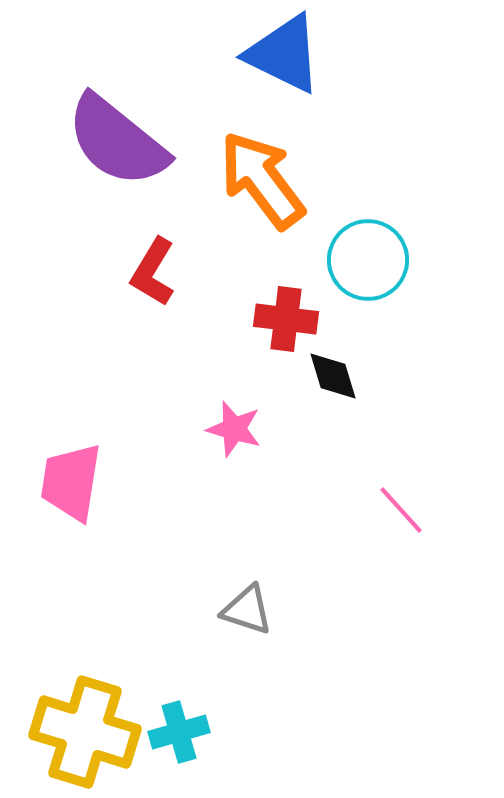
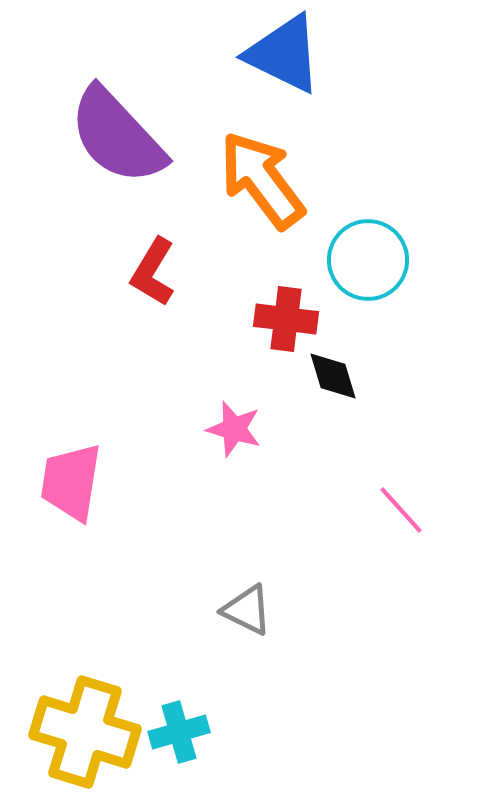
purple semicircle: moved 5 px up; rotated 8 degrees clockwise
gray triangle: rotated 8 degrees clockwise
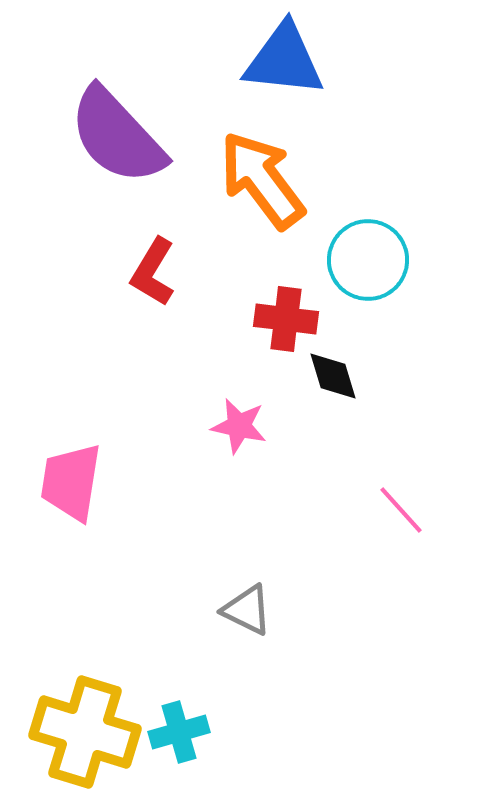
blue triangle: moved 6 px down; rotated 20 degrees counterclockwise
pink star: moved 5 px right, 3 px up; rotated 4 degrees counterclockwise
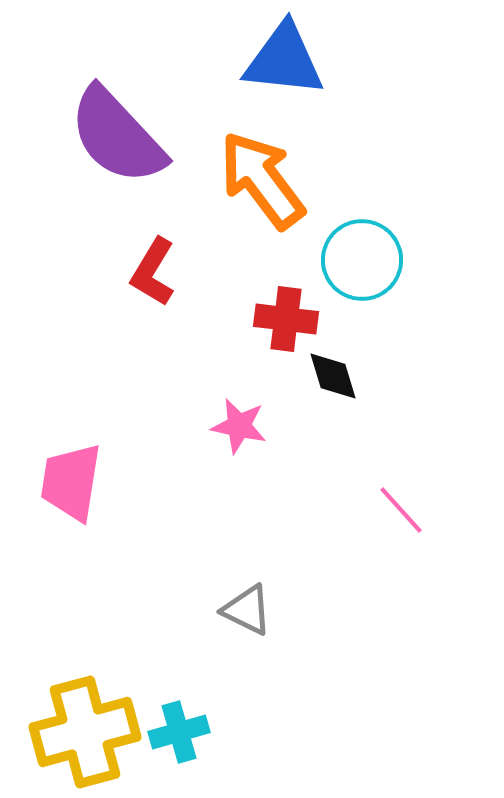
cyan circle: moved 6 px left
yellow cross: rotated 32 degrees counterclockwise
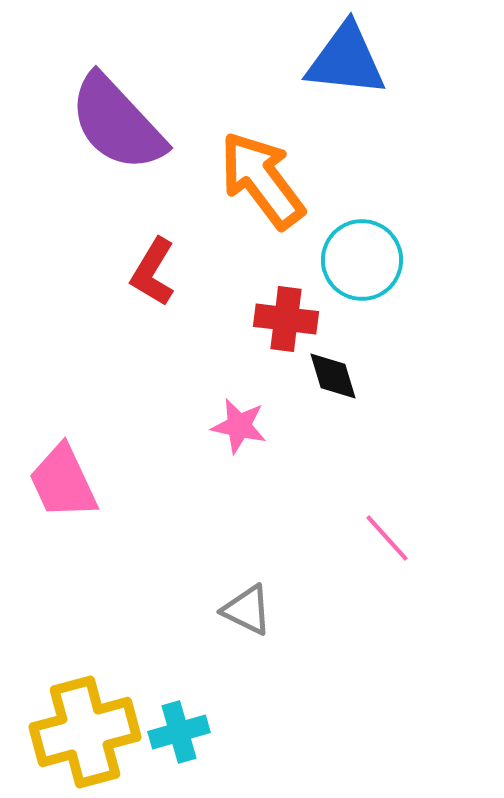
blue triangle: moved 62 px right
purple semicircle: moved 13 px up
pink trapezoid: moved 8 px left; rotated 34 degrees counterclockwise
pink line: moved 14 px left, 28 px down
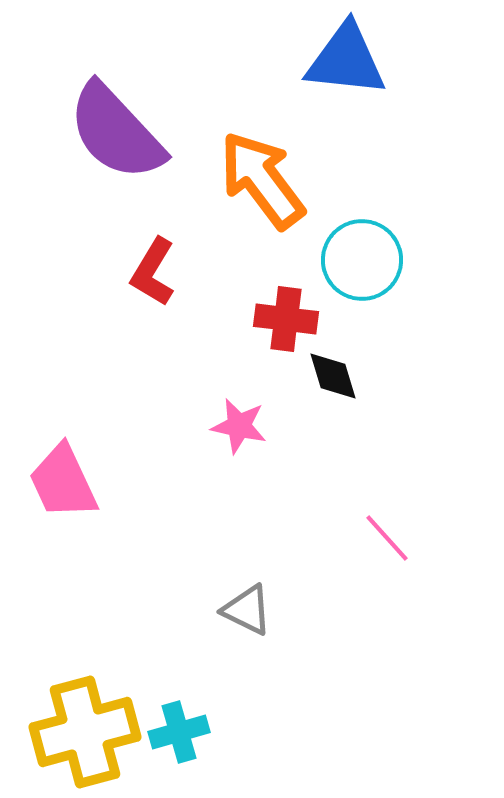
purple semicircle: moved 1 px left, 9 px down
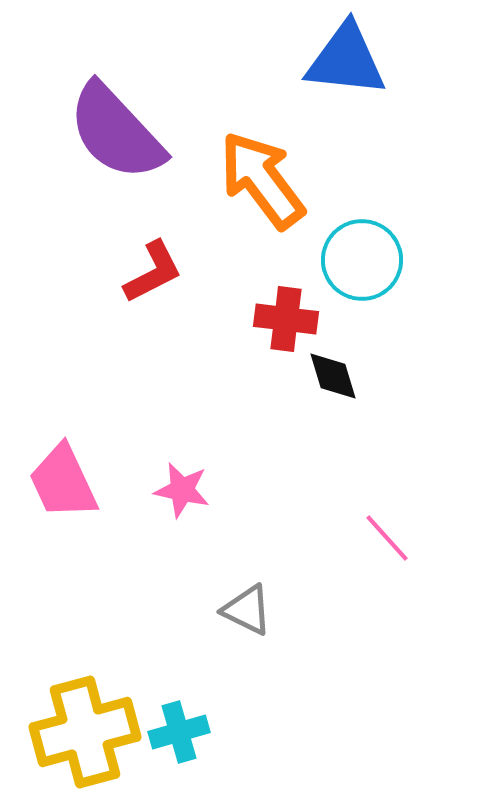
red L-shape: rotated 148 degrees counterclockwise
pink star: moved 57 px left, 64 px down
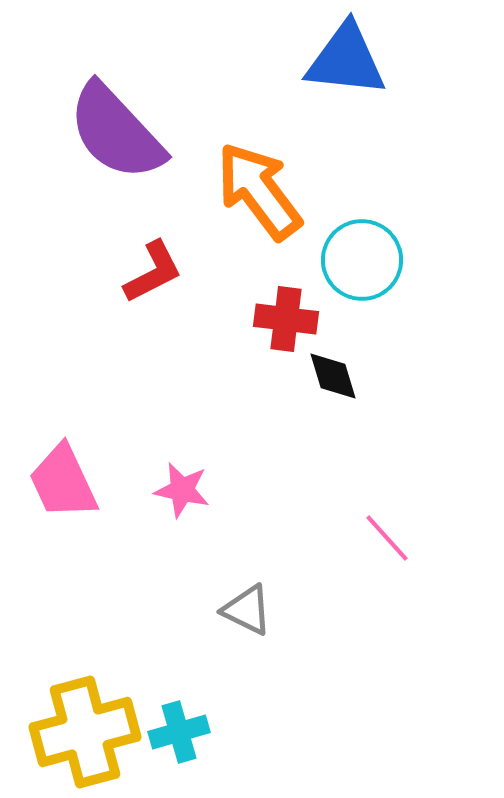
orange arrow: moved 3 px left, 11 px down
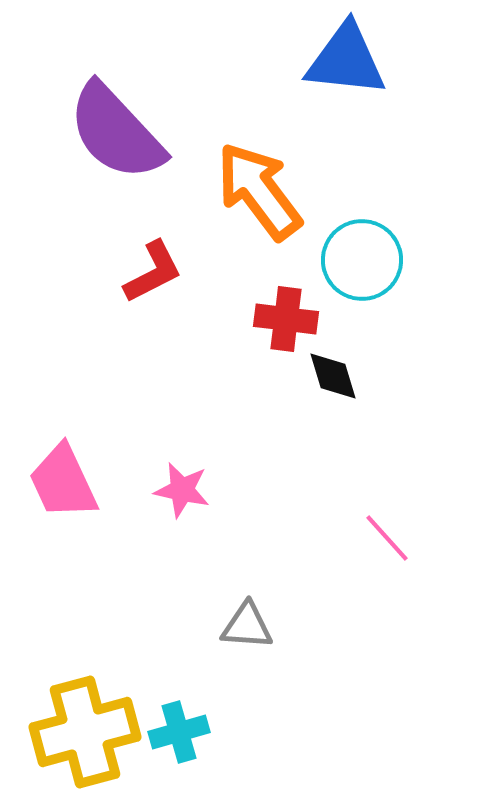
gray triangle: moved 16 px down; rotated 22 degrees counterclockwise
